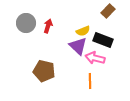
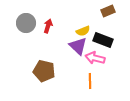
brown rectangle: rotated 24 degrees clockwise
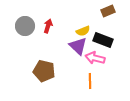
gray circle: moved 1 px left, 3 px down
